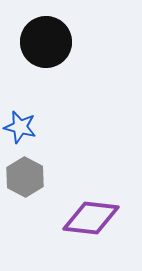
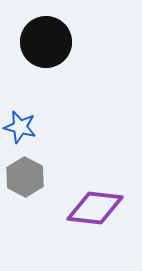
purple diamond: moved 4 px right, 10 px up
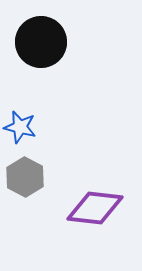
black circle: moved 5 px left
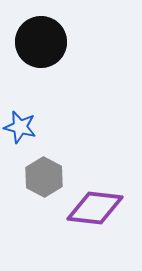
gray hexagon: moved 19 px right
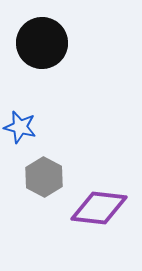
black circle: moved 1 px right, 1 px down
purple diamond: moved 4 px right
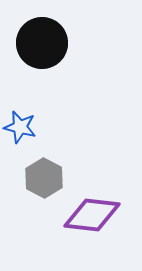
gray hexagon: moved 1 px down
purple diamond: moved 7 px left, 7 px down
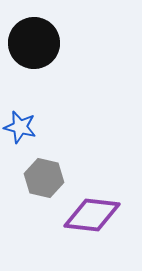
black circle: moved 8 px left
gray hexagon: rotated 15 degrees counterclockwise
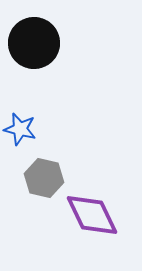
blue star: moved 2 px down
purple diamond: rotated 58 degrees clockwise
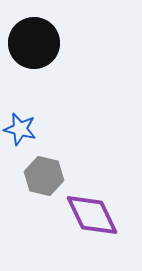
gray hexagon: moved 2 px up
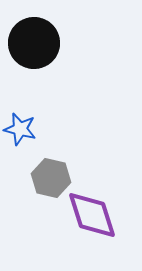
gray hexagon: moved 7 px right, 2 px down
purple diamond: rotated 8 degrees clockwise
